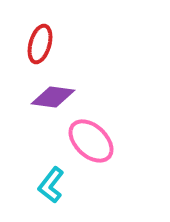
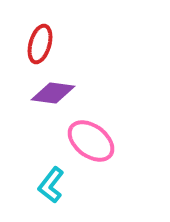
purple diamond: moved 4 px up
pink ellipse: rotated 6 degrees counterclockwise
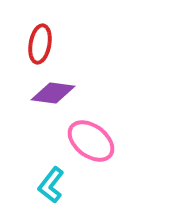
red ellipse: rotated 6 degrees counterclockwise
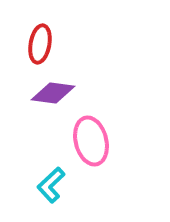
pink ellipse: rotated 39 degrees clockwise
cyan L-shape: rotated 9 degrees clockwise
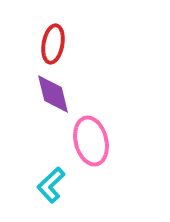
red ellipse: moved 13 px right
purple diamond: moved 1 px down; rotated 69 degrees clockwise
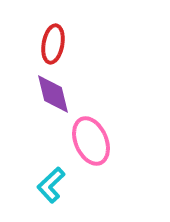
pink ellipse: rotated 9 degrees counterclockwise
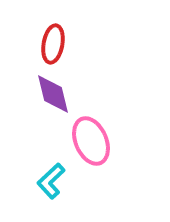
cyan L-shape: moved 4 px up
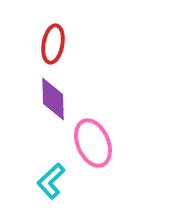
purple diamond: moved 5 px down; rotated 12 degrees clockwise
pink ellipse: moved 2 px right, 2 px down
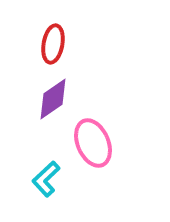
purple diamond: rotated 57 degrees clockwise
cyan L-shape: moved 5 px left, 2 px up
